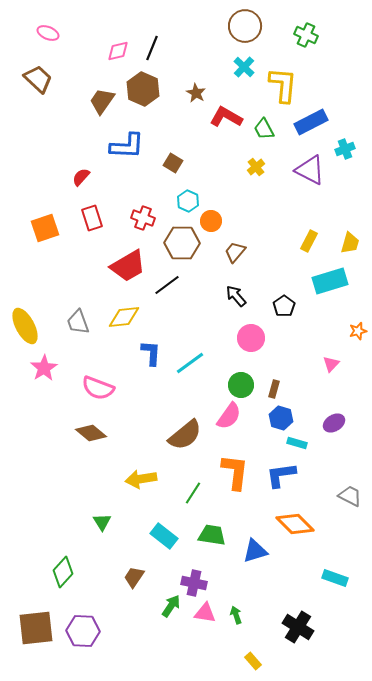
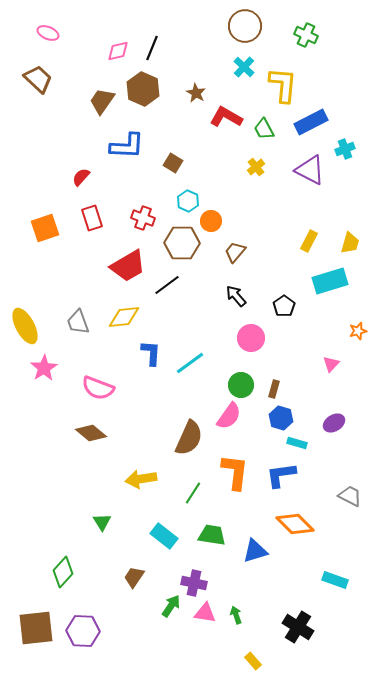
brown semicircle at (185, 435): moved 4 px right, 3 px down; rotated 27 degrees counterclockwise
cyan rectangle at (335, 578): moved 2 px down
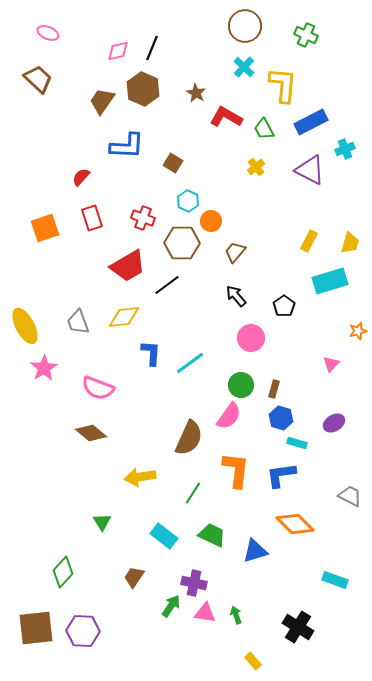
orange L-shape at (235, 472): moved 1 px right, 2 px up
yellow arrow at (141, 479): moved 1 px left, 2 px up
green trapezoid at (212, 535): rotated 16 degrees clockwise
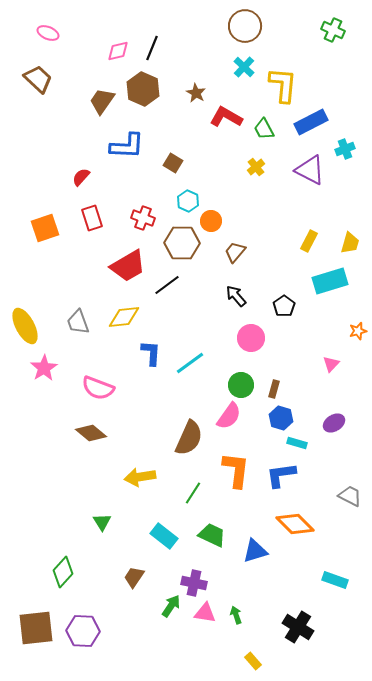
green cross at (306, 35): moved 27 px right, 5 px up
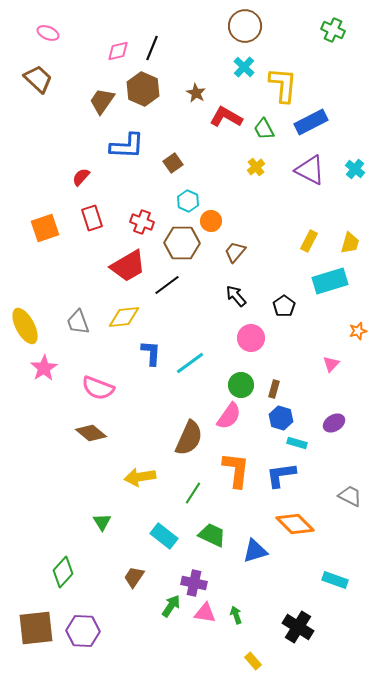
cyan cross at (345, 149): moved 10 px right, 20 px down; rotated 30 degrees counterclockwise
brown square at (173, 163): rotated 24 degrees clockwise
red cross at (143, 218): moved 1 px left, 4 px down
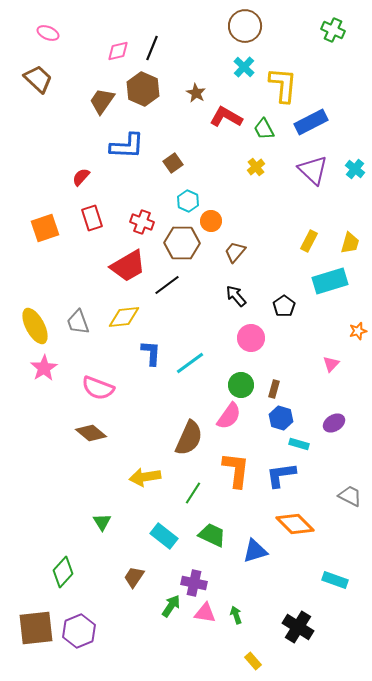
purple triangle at (310, 170): moved 3 px right; rotated 16 degrees clockwise
yellow ellipse at (25, 326): moved 10 px right
cyan rectangle at (297, 443): moved 2 px right, 1 px down
yellow arrow at (140, 477): moved 5 px right
purple hexagon at (83, 631): moved 4 px left; rotated 24 degrees counterclockwise
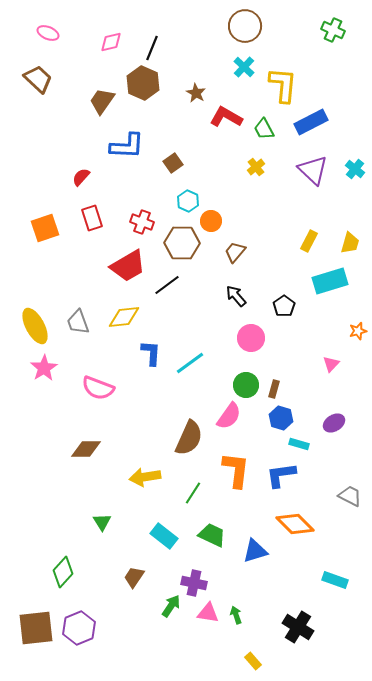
pink diamond at (118, 51): moved 7 px left, 9 px up
brown hexagon at (143, 89): moved 6 px up
green circle at (241, 385): moved 5 px right
brown diamond at (91, 433): moved 5 px left, 16 px down; rotated 40 degrees counterclockwise
pink triangle at (205, 613): moved 3 px right
purple hexagon at (79, 631): moved 3 px up
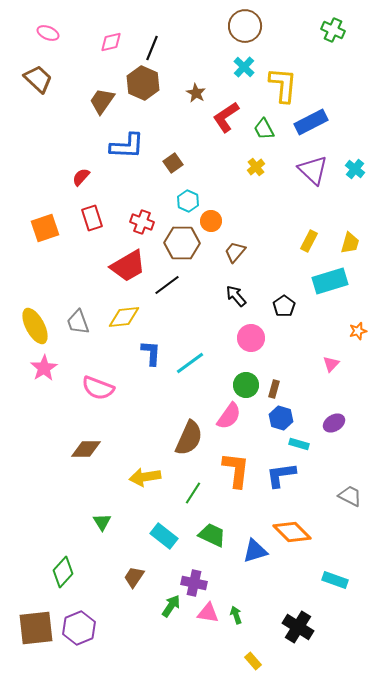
red L-shape at (226, 117): rotated 64 degrees counterclockwise
orange diamond at (295, 524): moved 3 px left, 8 px down
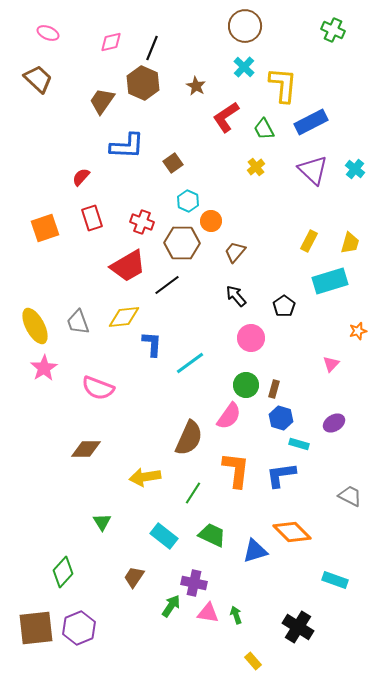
brown star at (196, 93): moved 7 px up
blue L-shape at (151, 353): moved 1 px right, 9 px up
